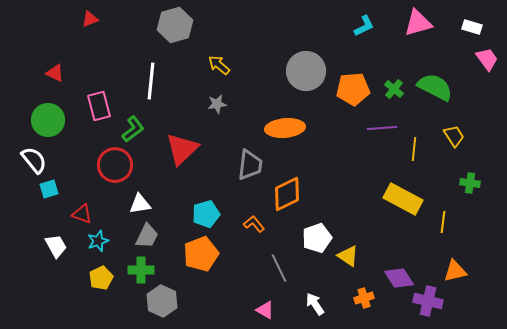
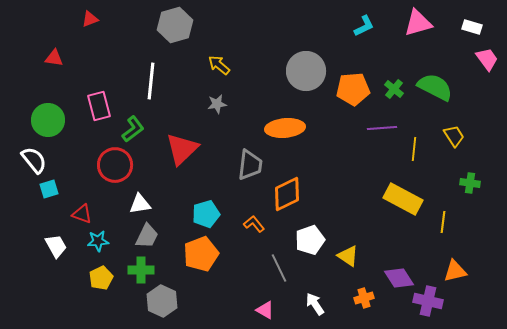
red triangle at (55, 73): moved 1 px left, 15 px up; rotated 18 degrees counterclockwise
white pentagon at (317, 238): moved 7 px left, 2 px down
cyan star at (98, 241): rotated 15 degrees clockwise
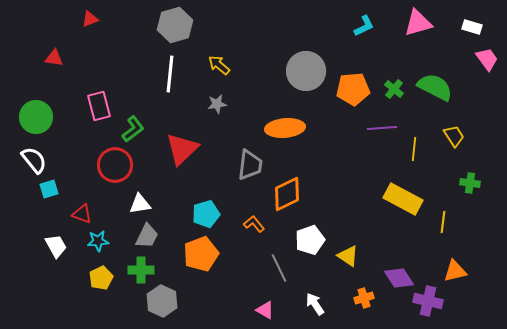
white line at (151, 81): moved 19 px right, 7 px up
green circle at (48, 120): moved 12 px left, 3 px up
